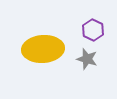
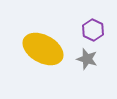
yellow ellipse: rotated 33 degrees clockwise
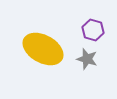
purple hexagon: rotated 10 degrees counterclockwise
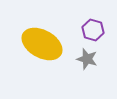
yellow ellipse: moved 1 px left, 5 px up
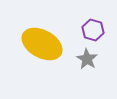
gray star: rotated 15 degrees clockwise
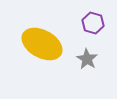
purple hexagon: moved 7 px up
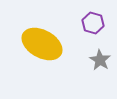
gray star: moved 13 px right, 1 px down
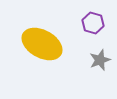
gray star: rotated 20 degrees clockwise
